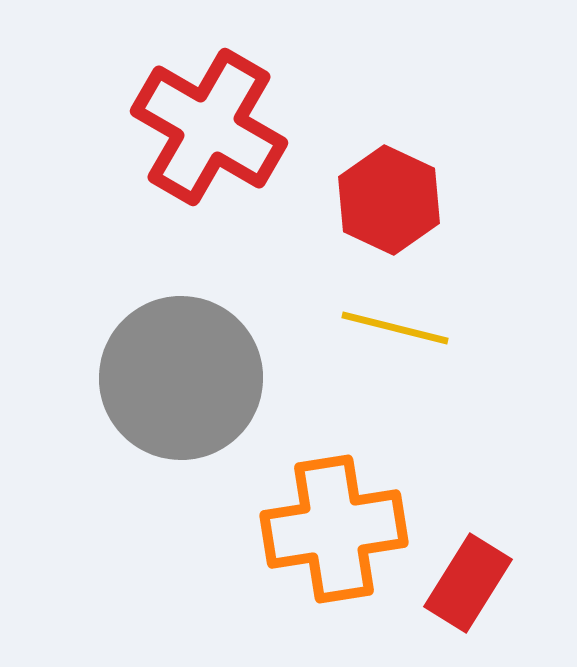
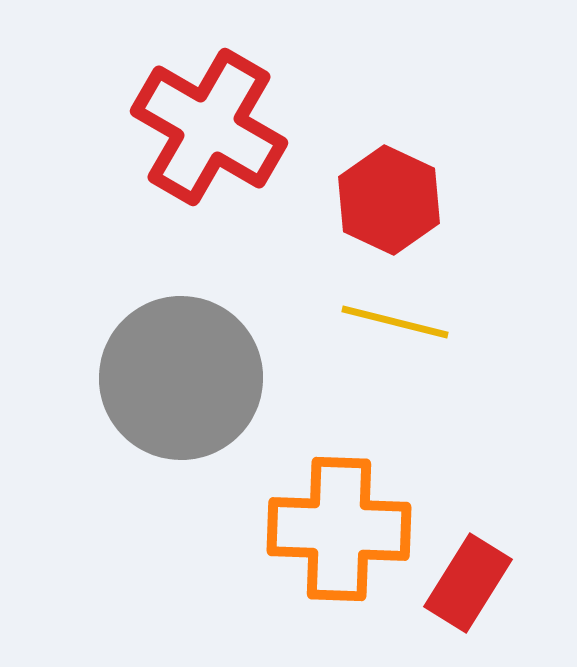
yellow line: moved 6 px up
orange cross: moved 5 px right; rotated 11 degrees clockwise
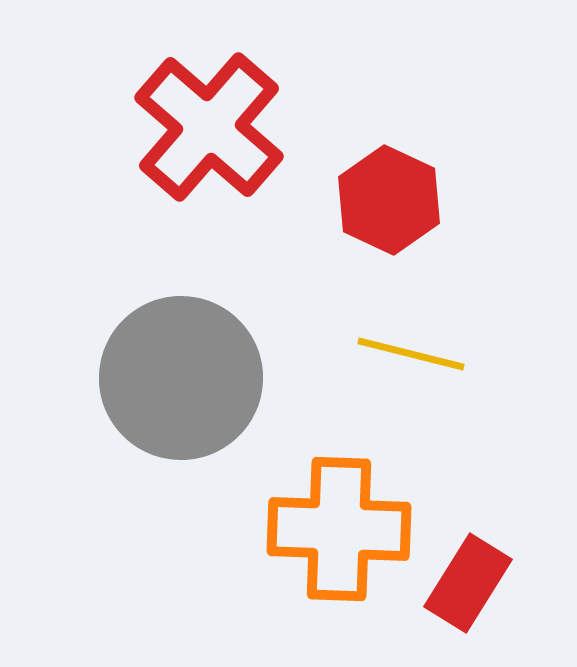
red cross: rotated 11 degrees clockwise
yellow line: moved 16 px right, 32 px down
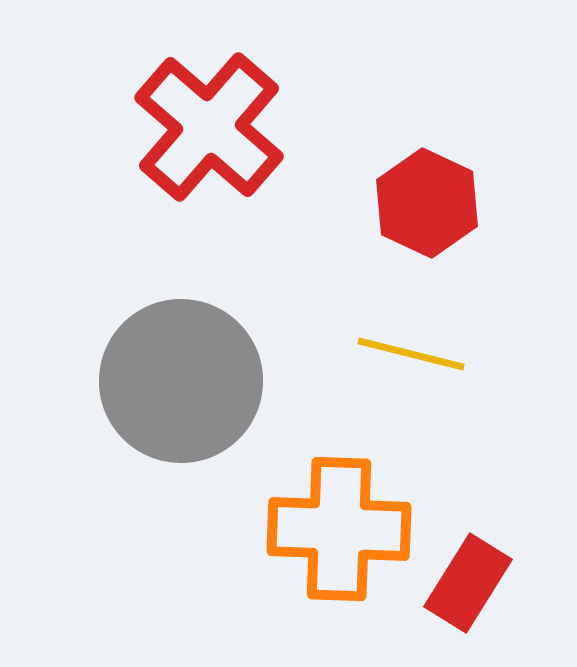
red hexagon: moved 38 px right, 3 px down
gray circle: moved 3 px down
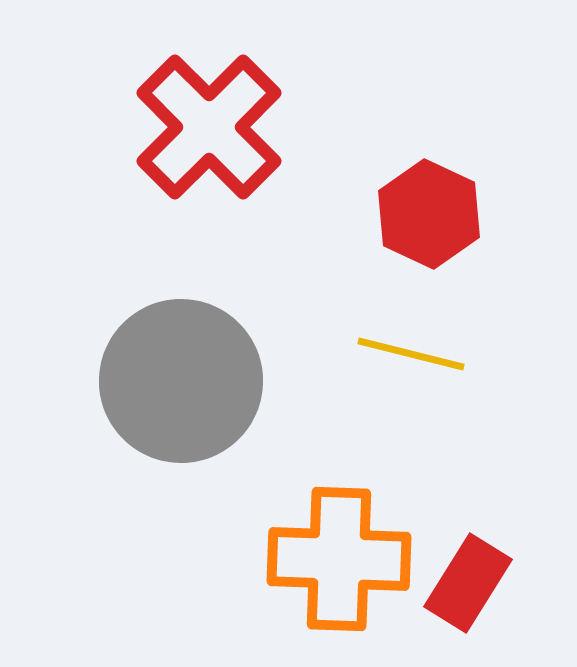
red cross: rotated 4 degrees clockwise
red hexagon: moved 2 px right, 11 px down
orange cross: moved 30 px down
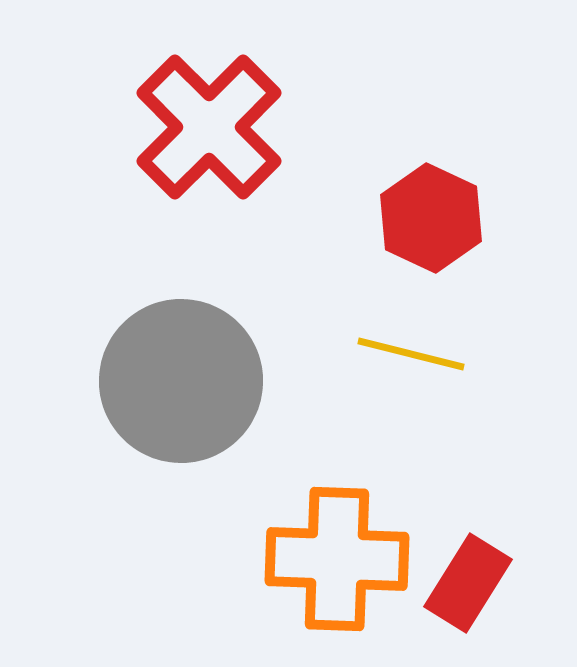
red hexagon: moved 2 px right, 4 px down
orange cross: moved 2 px left
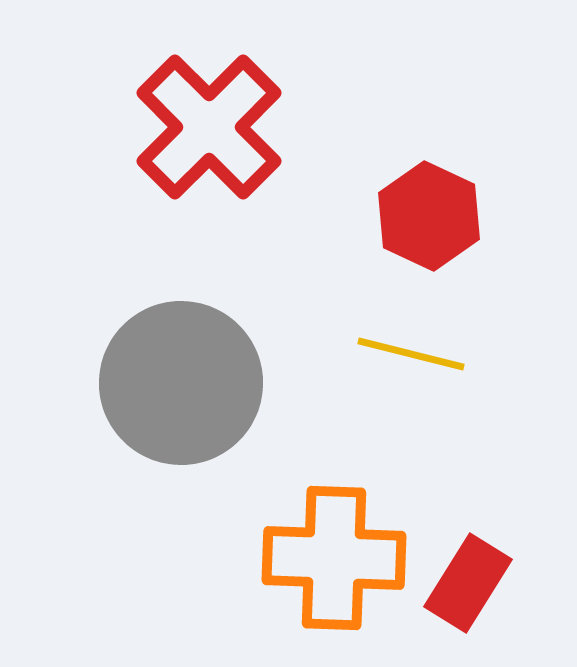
red hexagon: moved 2 px left, 2 px up
gray circle: moved 2 px down
orange cross: moved 3 px left, 1 px up
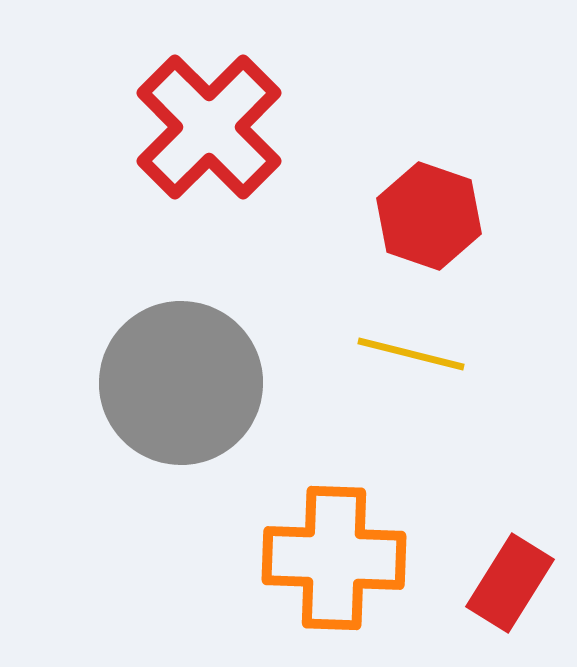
red hexagon: rotated 6 degrees counterclockwise
red rectangle: moved 42 px right
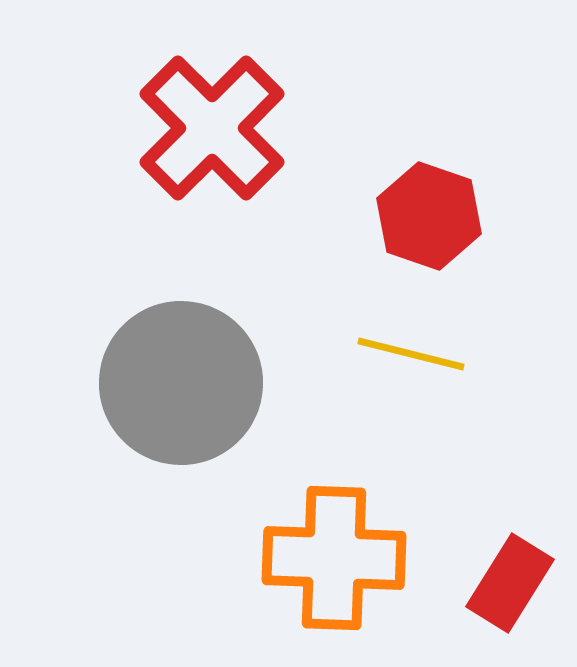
red cross: moved 3 px right, 1 px down
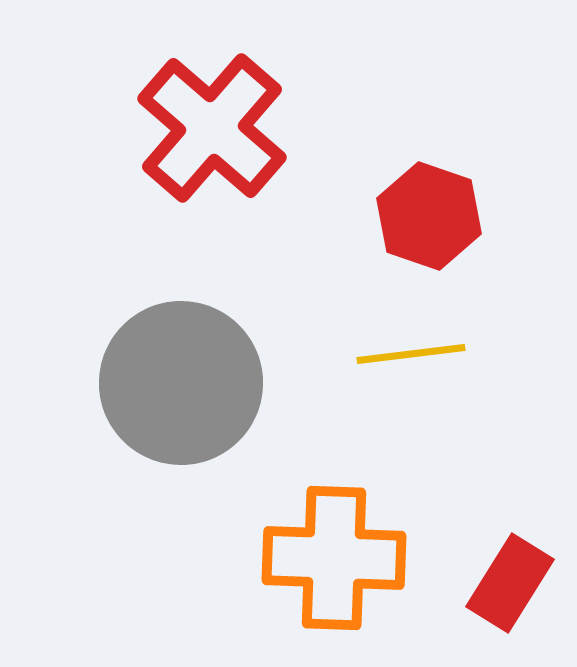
red cross: rotated 4 degrees counterclockwise
yellow line: rotated 21 degrees counterclockwise
